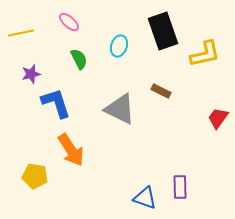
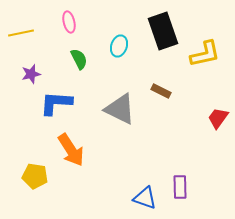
pink ellipse: rotated 35 degrees clockwise
blue L-shape: rotated 68 degrees counterclockwise
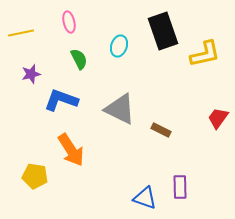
brown rectangle: moved 39 px down
blue L-shape: moved 5 px right, 3 px up; rotated 16 degrees clockwise
